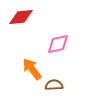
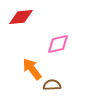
brown semicircle: moved 2 px left
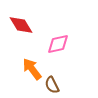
red diamond: moved 8 px down; rotated 65 degrees clockwise
brown semicircle: rotated 114 degrees counterclockwise
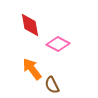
red diamond: moved 9 px right; rotated 20 degrees clockwise
pink diamond: rotated 40 degrees clockwise
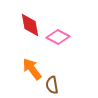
pink diamond: moved 7 px up
brown semicircle: rotated 18 degrees clockwise
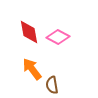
red diamond: moved 1 px left, 7 px down
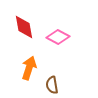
red diamond: moved 5 px left, 5 px up
orange arrow: moved 3 px left, 1 px up; rotated 55 degrees clockwise
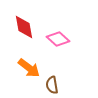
pink diamond: moved 2 px down; rotated 15 degrees clockwise
orange arrow: rotated 110 degrees clockwise
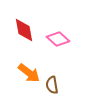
red diamond: moved 3 px down
orange arrow: moved 5 px down
